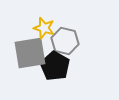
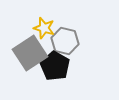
gray square: rotated 24 degrees counterclockwise
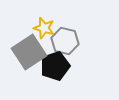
gray square: moved 1 px left, 1 px up
black pentagon: rotated 24 degrees clockwise
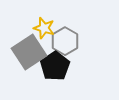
gray hexagon: rotated 16 degrees clockwise
black pentagon: rotated 16 degrees counterclockwise
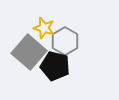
gray square: rotated 16 degrees counterclockwise
black pentagon: rotated 24 degrees counterclockwise
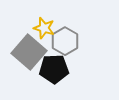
black pentagon: moved 1 px left, 3 px down; rotated 16 degrees counterclockwise
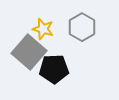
yellow star: moved 1 px left, 1 px down
gray hexagon: moved 17 px right, 14 px up
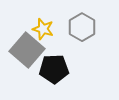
gray square: moved 2 px left, 2 px up
